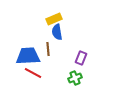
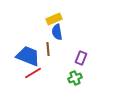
blue trapezoid: rotated 25 degrees clockwise
red line: rotated 60 degrees counterclockwise
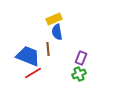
green cross: moved 4 px right, 4 px up
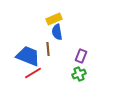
purple rectangle: moved 2 px up
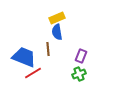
yellow rectangle: moved 3 px right, 1 px up
blue trapezoid: moved 4 px left, 1 px down
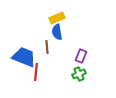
brown line: moved 1 px left, 2 px up
red line: moved 3 px right, 1 px up; rotated 54 degrees counterclockwise
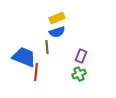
blue semicircle: rotated 98 degrees counterclockwise
